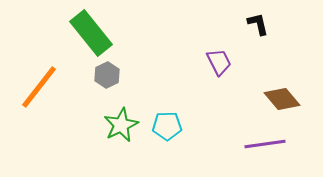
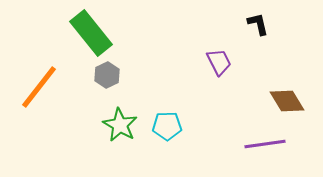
brown diamond: moved 5 px right, 2 px down; rotated 9 degrees clockwise
green star: moved 1 px left; rotated 16 degrees counterclockwise
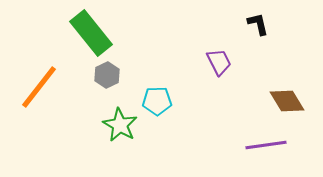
cyan pentagon: moved 10 px left, 25 px up
purple line: moved 1 px right, 1 px down
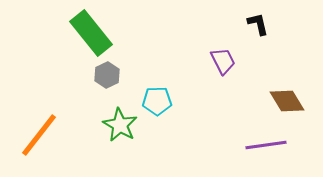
purple trapezoid: moved 4 px right, 1 px up
orange line: moved 48 px down
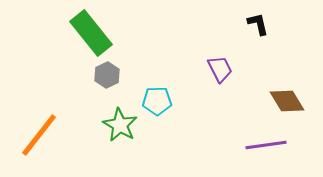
purple trapezoid: moved 3 px left, 8 px down
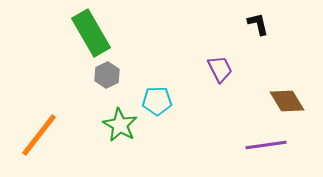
green rectangle: rotated 9 degrees clockwise
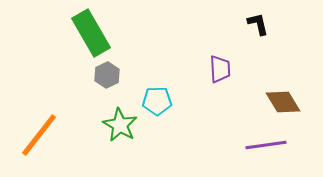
purple trapezoid: rotated 24 degrees clockwise
brown diamond: moved 4 px left, 1 px down
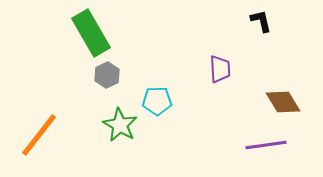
black L-shape: moved 3 px right, 3 px up
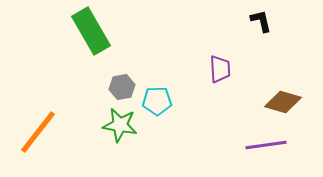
green rectangle: moved 2 px up
gray hexagon: moved 15 px right, 12 px down; rotated 15 degrees clockwise
brown diamond: rotated 42 degrees counterclockwise
green star: rotated 20 degrees counterclockwise
orange line: moved 1 px left, 3 px up
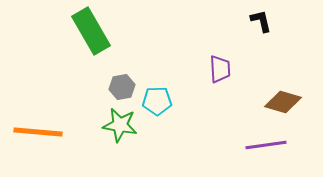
orange line: rotated 57 degrees clockwise
